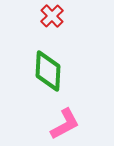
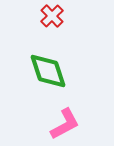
green diamond: rotated 21 degrees counterclockwise
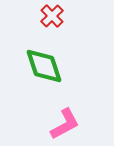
green diamond: moved 4 px left, 5 px up
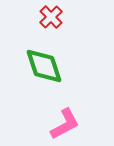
red cross: moved 1 px left, 1 px down
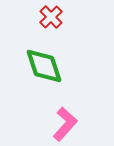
pink L-shape: rotated 20 degrees counterclockwise
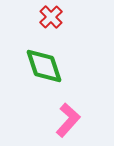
pink L-shape: moved 3 px right, 4 px up
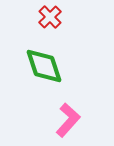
red cross: moved 1 px left
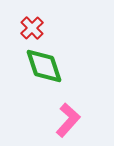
red cross: moved 18 px left, 11 px down
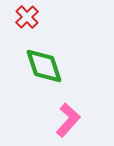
red cross: moved 5 px left, 11 px up
